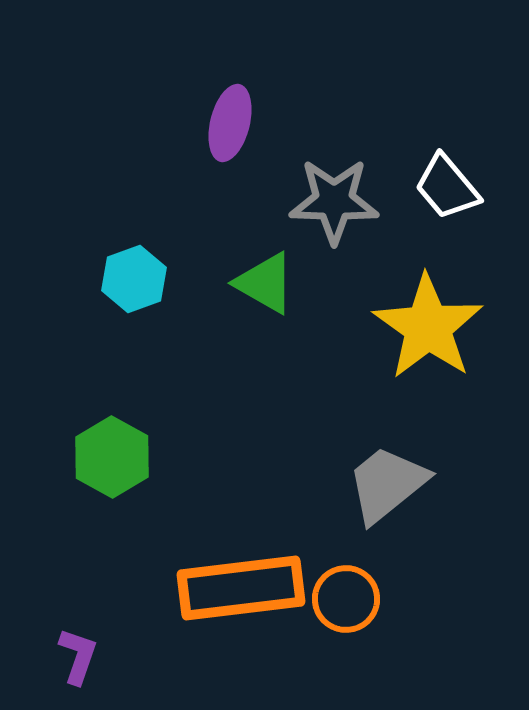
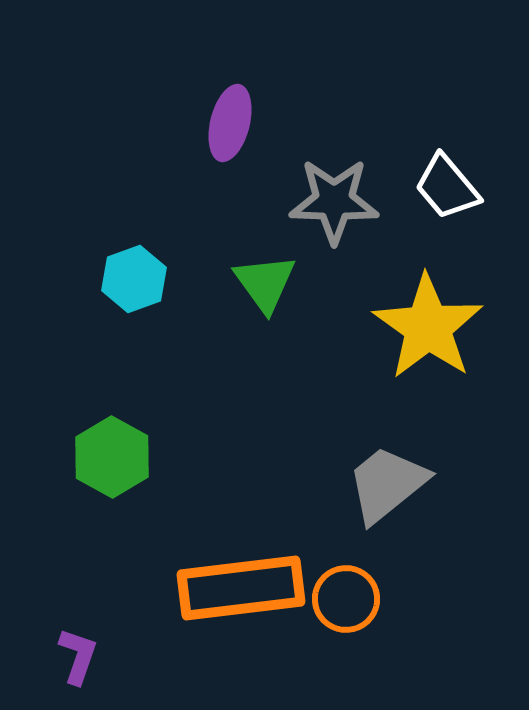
green triangle: rotated 24 degrees clockwise
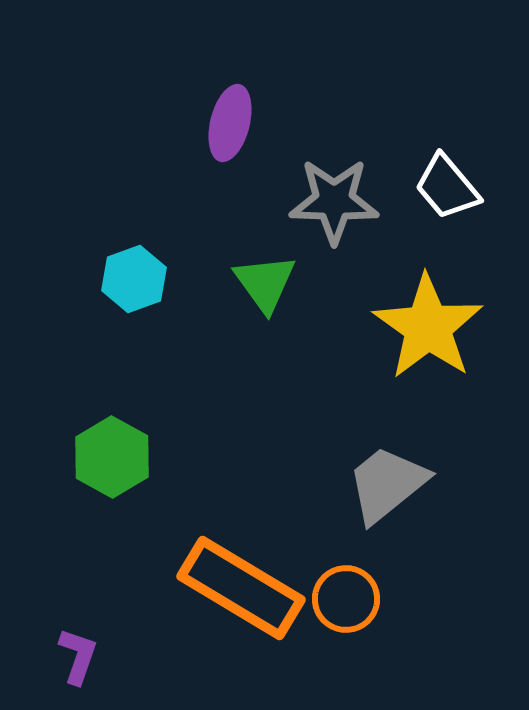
orange rectangle: rotated 38 degrees clockwise
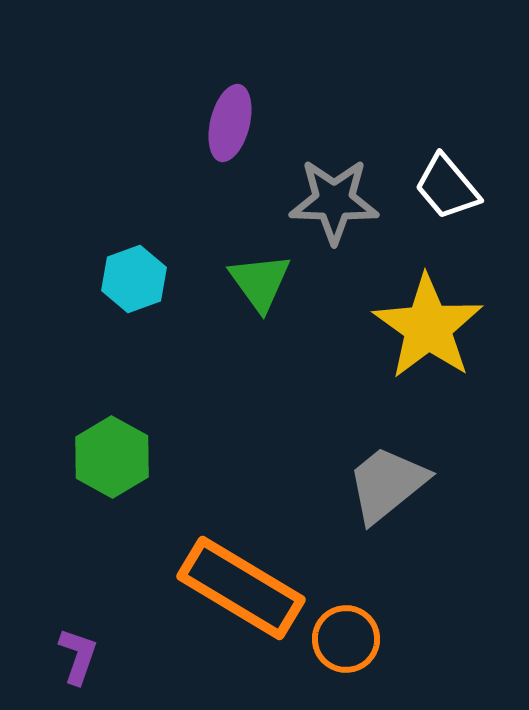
green triangle: moved 5 px left, 1 px up
orange circle: moved 40 px down
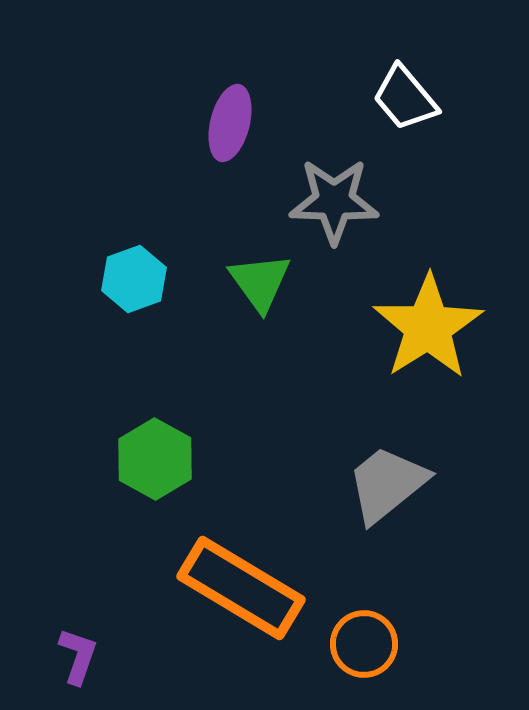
white trapezoid: moved 42 px left, 89 px up
yellow star: rotated 5 degrees clockwise
green hexagon: moved 43 px right, 2 px down
orange circle: moved 18 px right, 5 px down
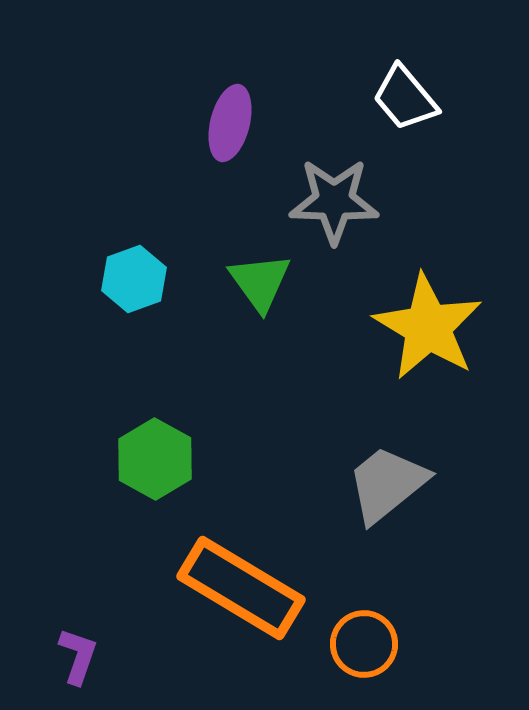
yellow star: rotated 9 degrees counterclockwise
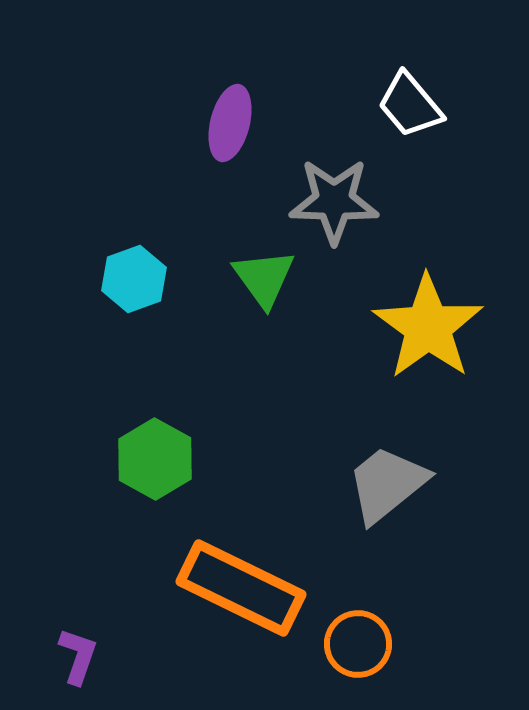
white trapezoid: moved 5 px right, 7 px down
green triangle: moved 4 px right, 4 px up
yellow star: rotated 5 degrees clockwise
orange rectangle: rotated 5 degrees counterclockwise
orange circle: moved 6 px left
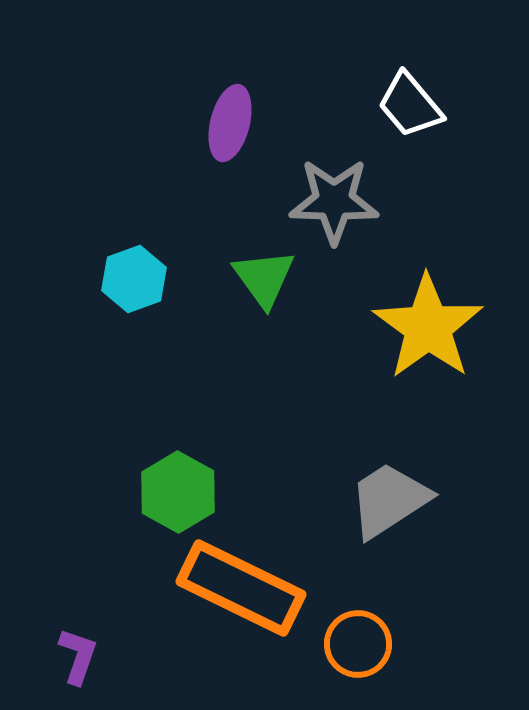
green hexagon: moved 23 px right, 33 px down
gray trapezoid: moved 2 px right, 16 px down; rotated 6 degrees clockwise
